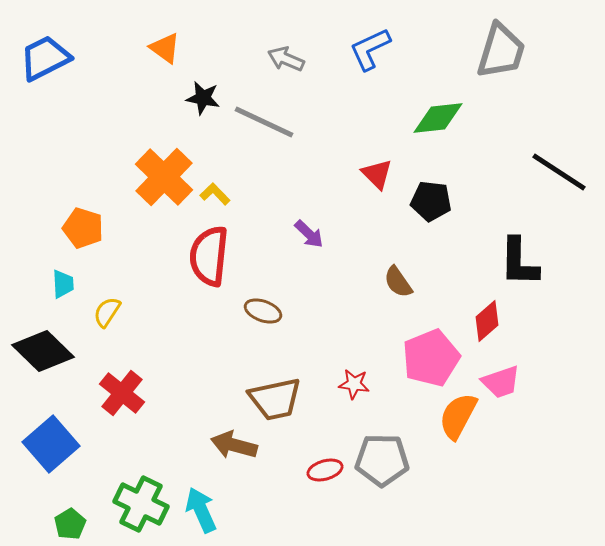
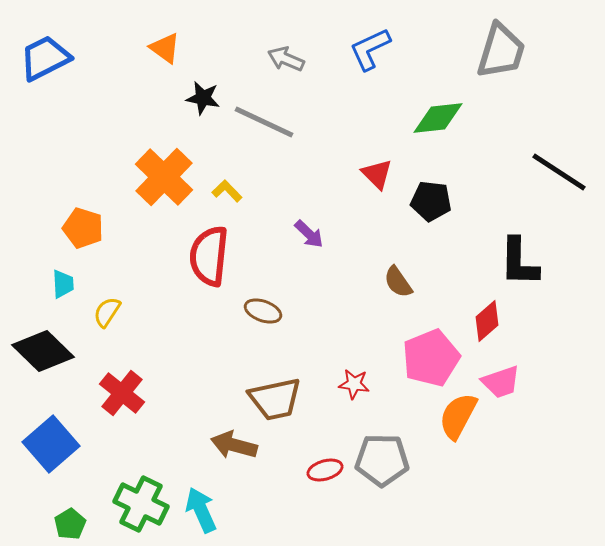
yellow L-shape: moved 12 px right, 3 px up
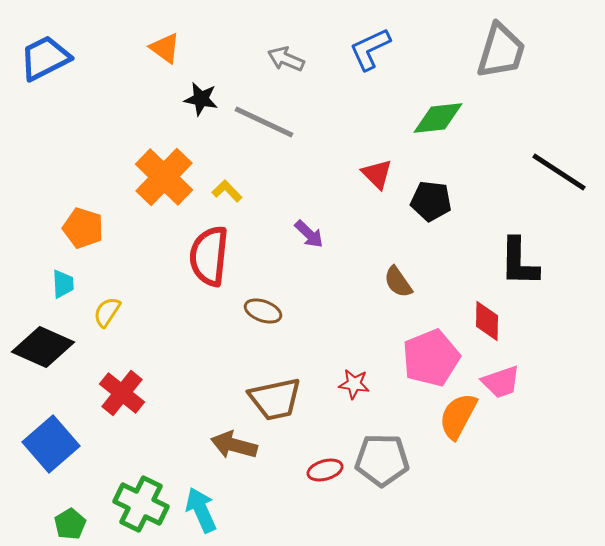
black star: moved 2 px left, 1 px down
red diamond: rotated 48 degrees counterclockwise
black diamond: moved 4 px up; rotated 20 degrees counterclockwise
